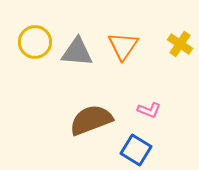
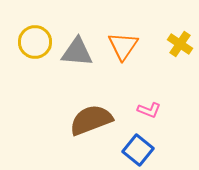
blue square: moved 2 px right; rotated 8 degrees clockwise
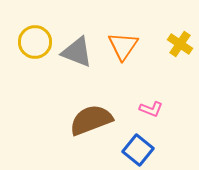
gray triangle: rotated 16 degrees clockwise
pink L-shape: moved 2 px right, 1 px up
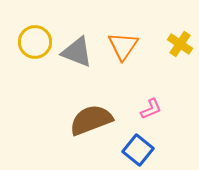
pink L-shape: rotated 45 degrees counterclockwise
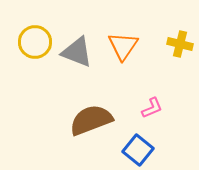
yellow cross: rotated 20 degrees counterclockwise
pink L-shape: moved 1 px right, 1 px up
